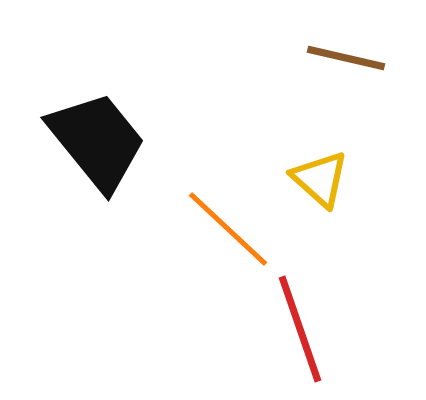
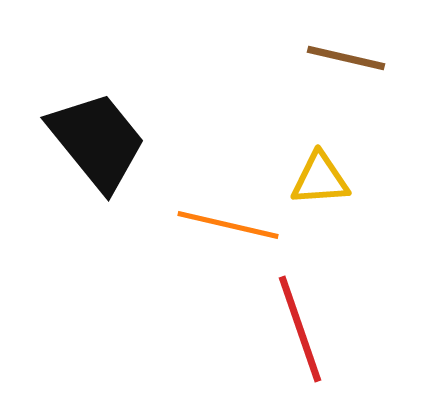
yellow triangle: rotated 46 degrees counterclockwise
orange line: moved 4 px up; rotated 30 degrees counterclockwise
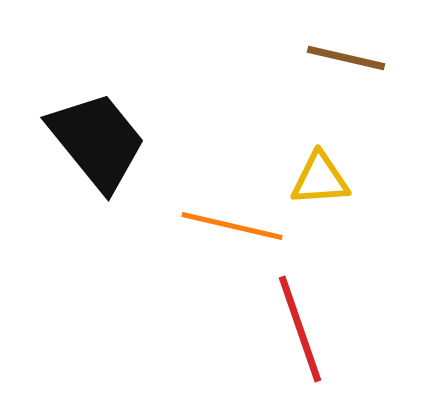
orange line: moved 4 px right, 1 px down
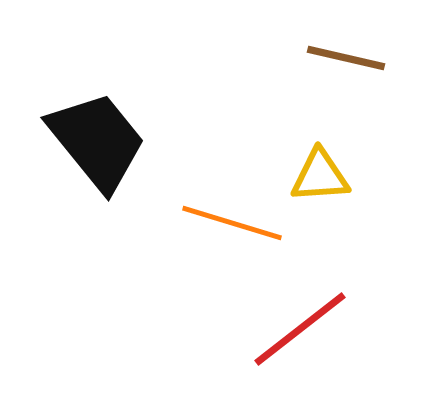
yellow triangle: moved 3 px up
orange line: moved 3 px up; rotated 4 degrees clockwise
red line: rotated 71 degrees clockwise
